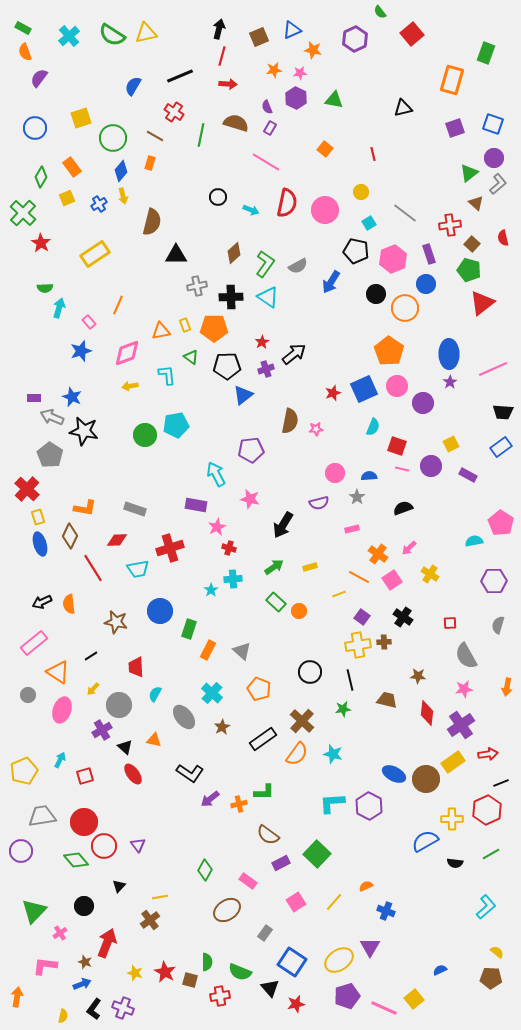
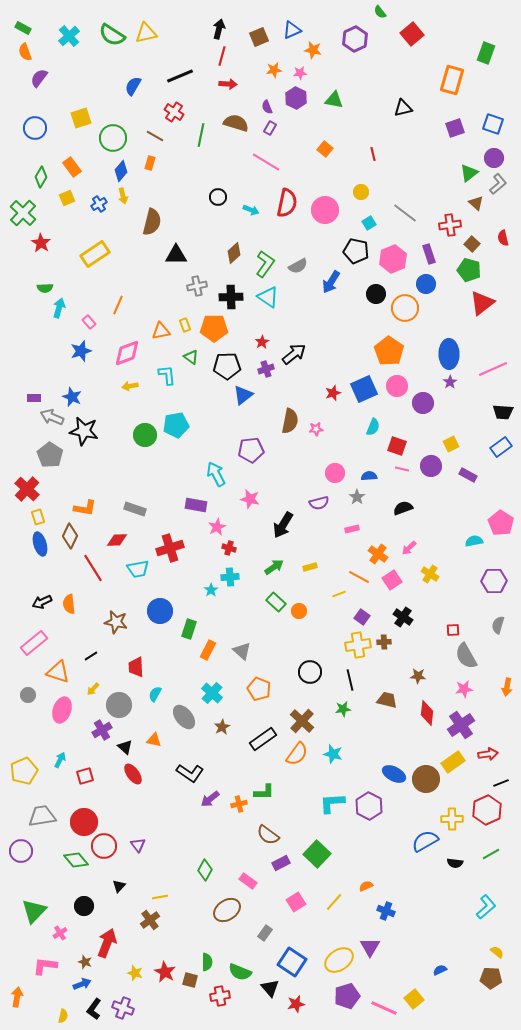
cyan cross at (233, 579): moved 3 px left, 2 px up
red square at (450, 623): moved 3 px right, 7 px down
orange triangle at (58, 672): rotated 15 degrees counterclockwise
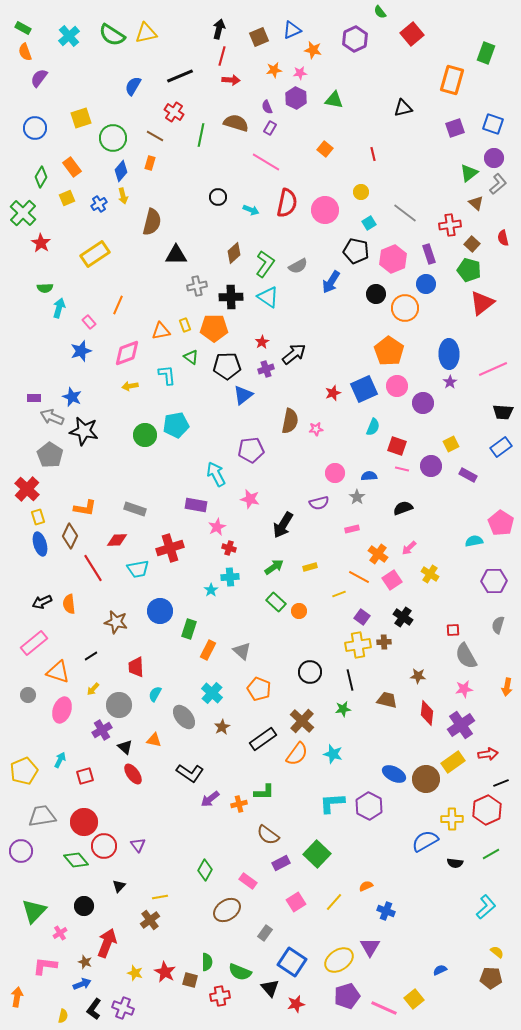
red arrow at (228, 84): moved 3 px right, 4 px up
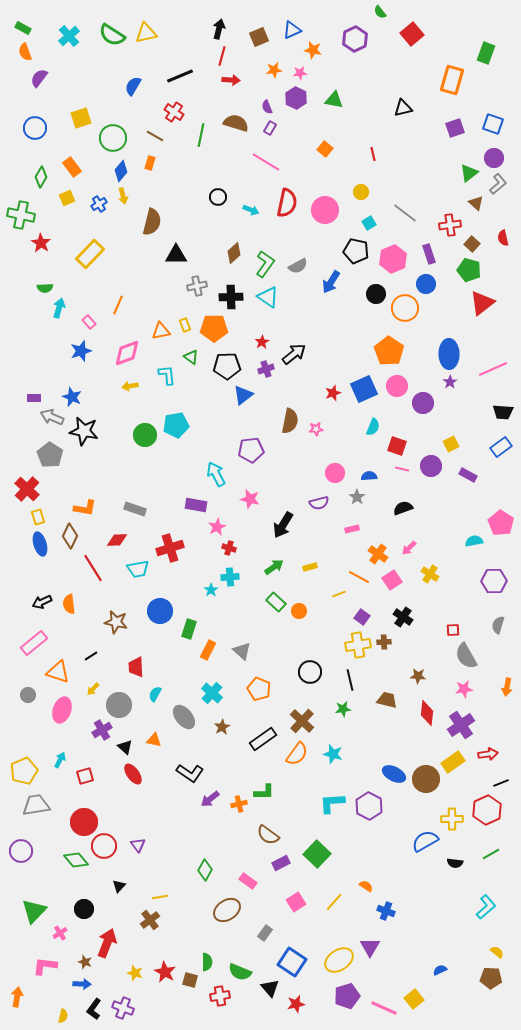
green cross at (23, 213): moved 2 px left, 2 px down; rotated 32 degrees counterclockwise
yellow rectangle at (95, 254): moved 5 px left; rotated 12 degrees counterclockwise
gray trapezoid at (42, 816): moved 6 px left, 11 px up
orange semicircle at (366, 886): rotated 56 degrees clockwise
black circle at (84, 906): moved 3 px down
blue arrow at (82, 984): rotated 24 degrees clockwise
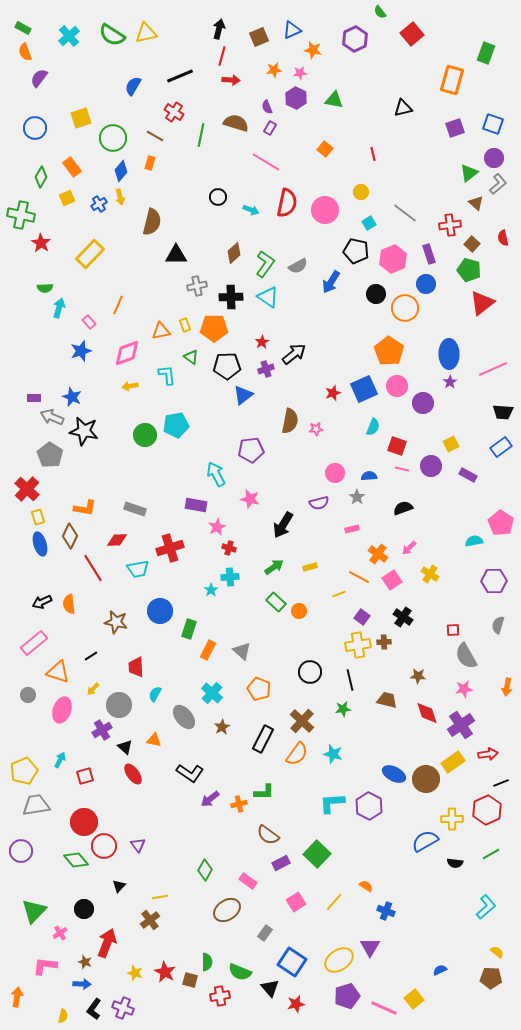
yellow arrow at (123, 196): moved 3 px left, 1 px down
red diamond at (427, 713): rotated 25 degrees counterclockwise
black rectangle at (263, 739): rotated 28 degrees counterclockwise
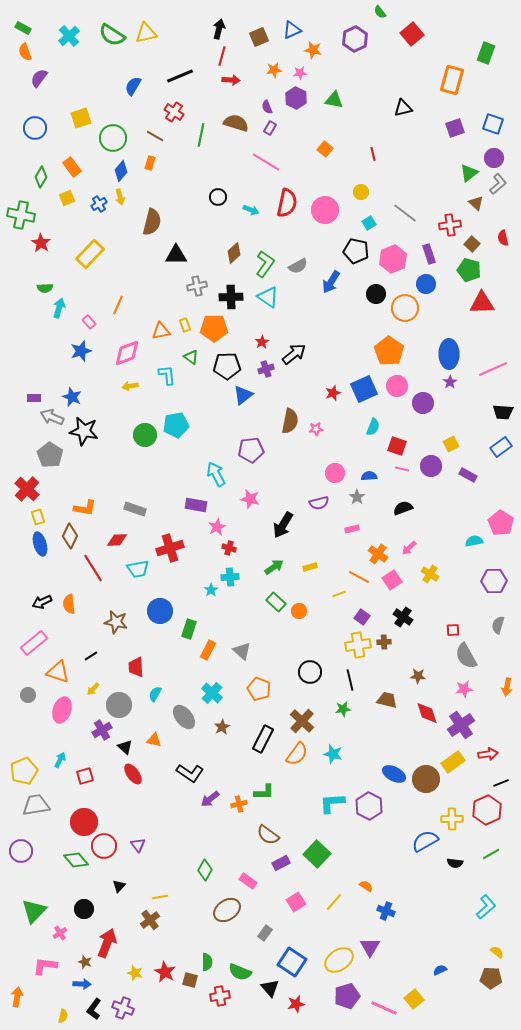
red triangle at (482, 303): rotated 36 degrees clockwise
